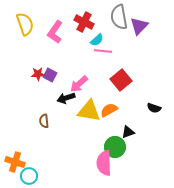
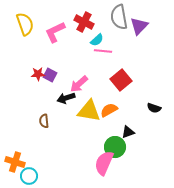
pink L-shape: rotated 30 degrees clockwise
pink semicircle: rotated 25 degrees clockwise
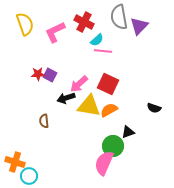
red square: moved 13 px left, 4 px down; rotated 25 degrees counterclockwise
yellow triangle: moved 5 px up
green circle: moved 2 px left, 1 px up
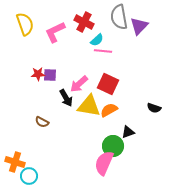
purple square: rotated 24 degrees counterclockwise
black arrow: rotated 102 degrees counterclockwise
brown semicircle: moved 2 px left, 1 px down; rotated 56 degrees counterclockwise
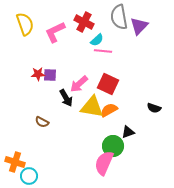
yellow triangle: moved 3 px right, 1 px down
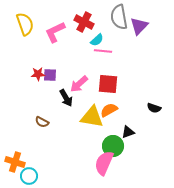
red square: rotated 20 degrees counterclockwise
yellow triangle: moved 10 px down
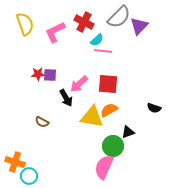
gray semicircle: rotated 125 degrees counterclockwise
pink semicircle: moved 4 px down
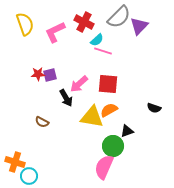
pink line: rotated 12 degrees clockwise
purple square: rotated 16 degrees counterclockwise
black triangle: moved 1 px left, 1 px up
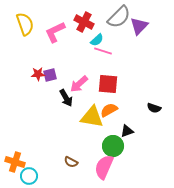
brown semicircle: moved 29 px right, 40 px down
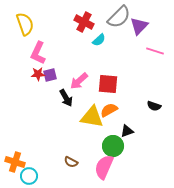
pink L-shape: moved 17 px left, 21 px down; rotated 40 degrees counterclockwise
cyan semicircle: moved 2 px right
pink line: moved 52 px right
pink arrow: moved 3 px up
black semicircle: moved 2 px up
